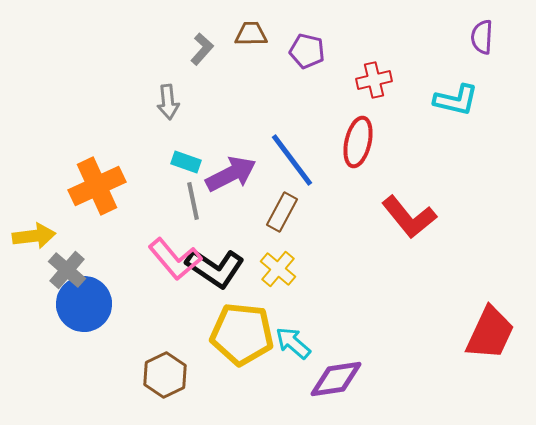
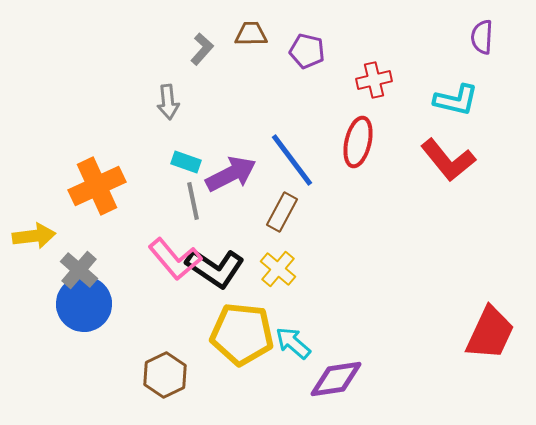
red L-shape: moved 39 px right, 57 px up
gray cross: moved 12 px right
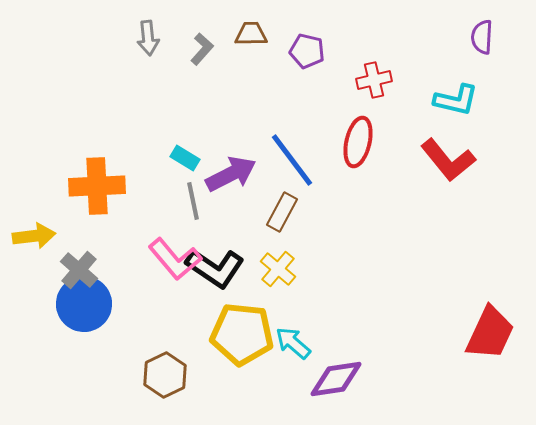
gray arrow: moved 20 px left, 64 px up
cyan rectangle: moved 1 px left, 4 px up; rotated 12 degrees clockwise
orange cross: rotated 22 degrees clockwise
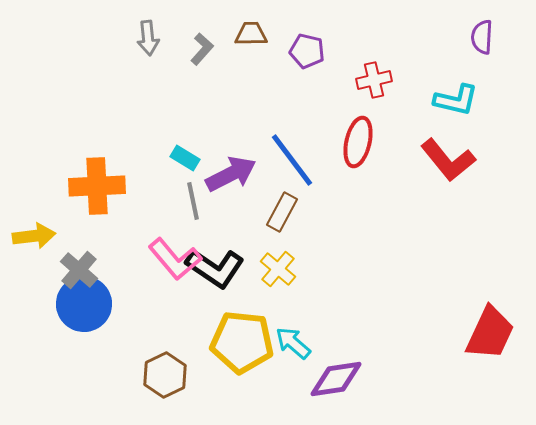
yellow pentagon: moved 8 px down
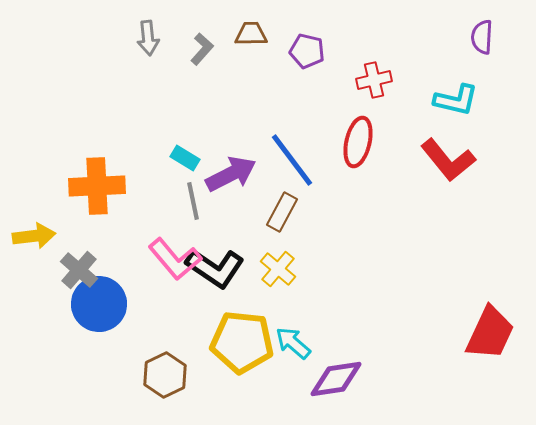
blue circle: moved 15 px right
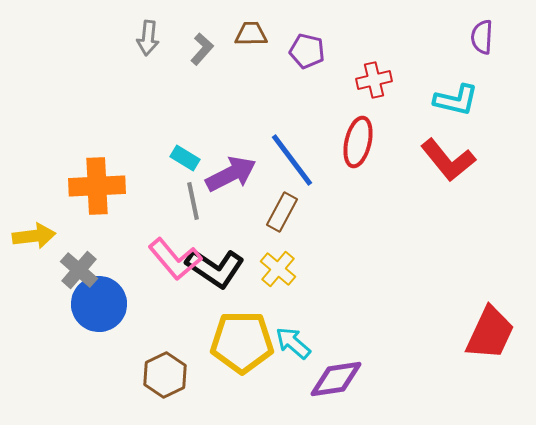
gray arrow: rotated 12 degrees clockwise
yellow pentagon: rotated 6 degrees counterclockwise
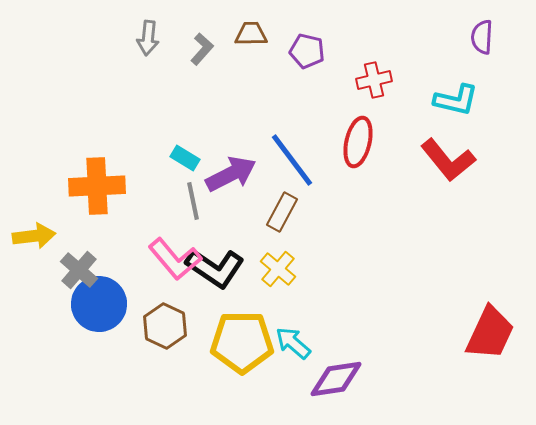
brown hexagon: moved 49 px up; rotated 9 degrees counterclockwise
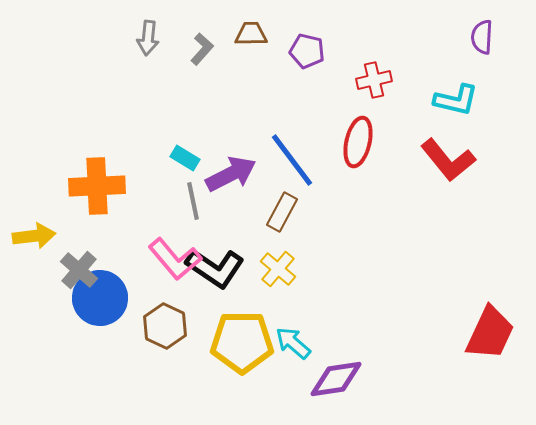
blue circle: moved 1 px right, 6 px up
